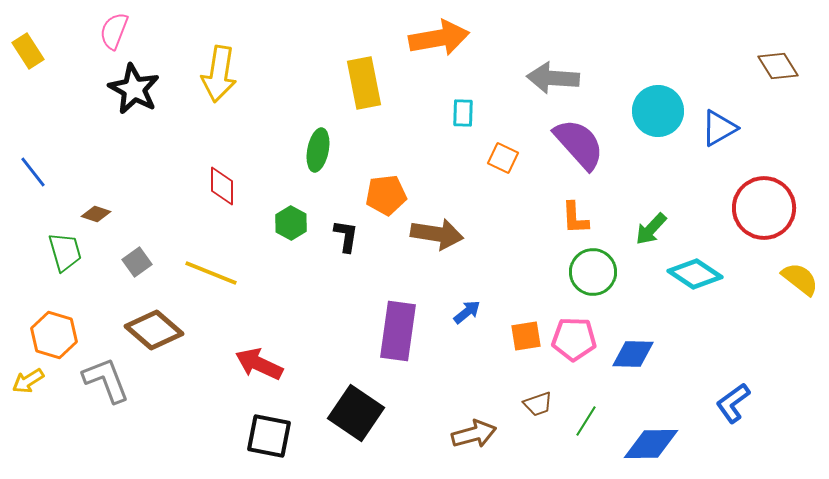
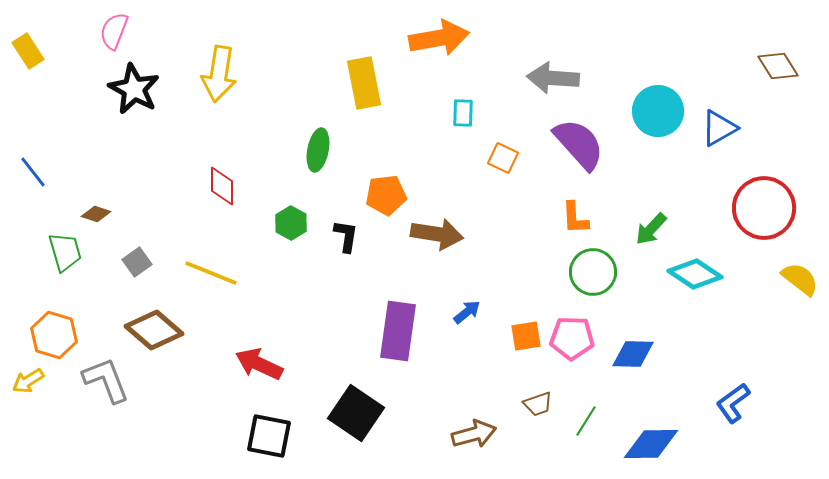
pink pentagon at (574, 339): moved 2 px left, 1 px up
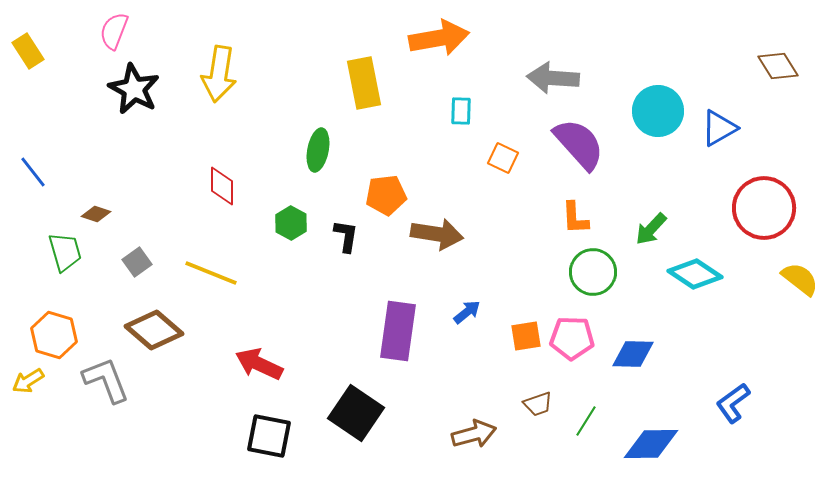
cyan rectangle at (463, 113): moved 2 px left, 2 px up
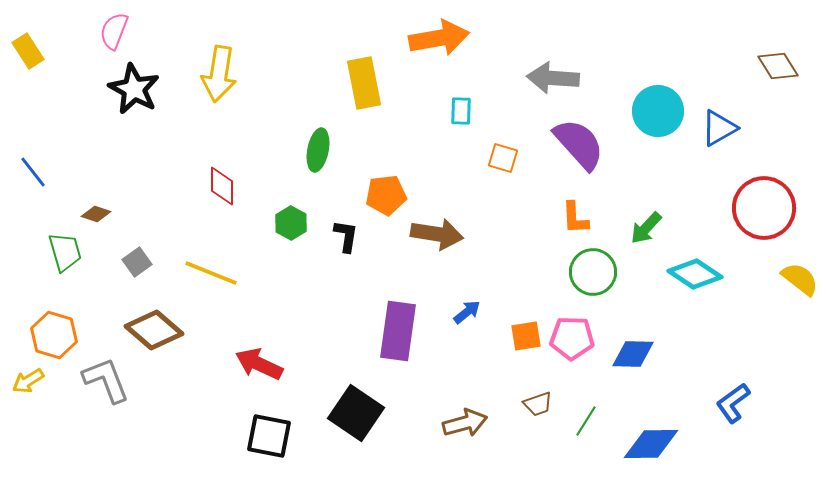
orange square at (503, 158): rotated 8 degrees counterclockwise
green arrow at (651, 229): moved 5 px left, 1 px up
brown arrow at (474, 434): moved 9 px left, 11 px up
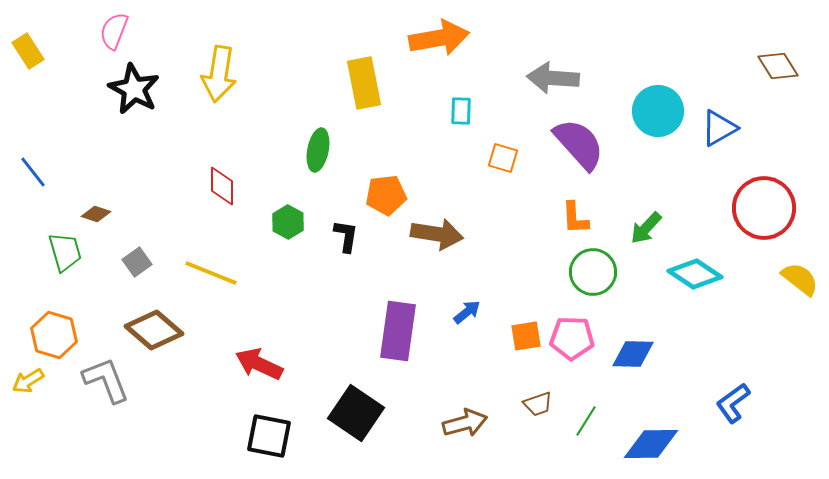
green hexagon at (291, 223): moved 3 px left, 1 px up
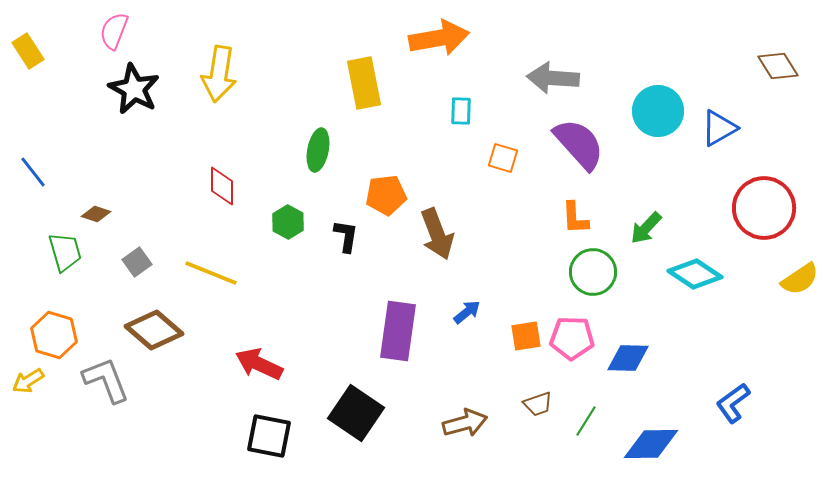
brown arrow at (437, 234): rotated 60 degrees clockwise
yellow semicircle at (800, 279): rotated 108 degrees clockwise
blue diamond at (633, 354): moved 5 px left, 4 px down
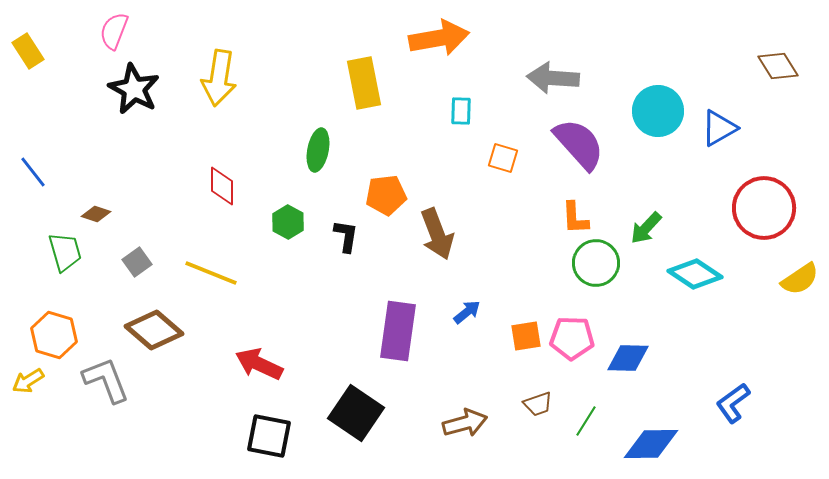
yellow arrow at (219, 74): moved 4 px down
green circle at (593, 272): moved 3 px right, 9 px up
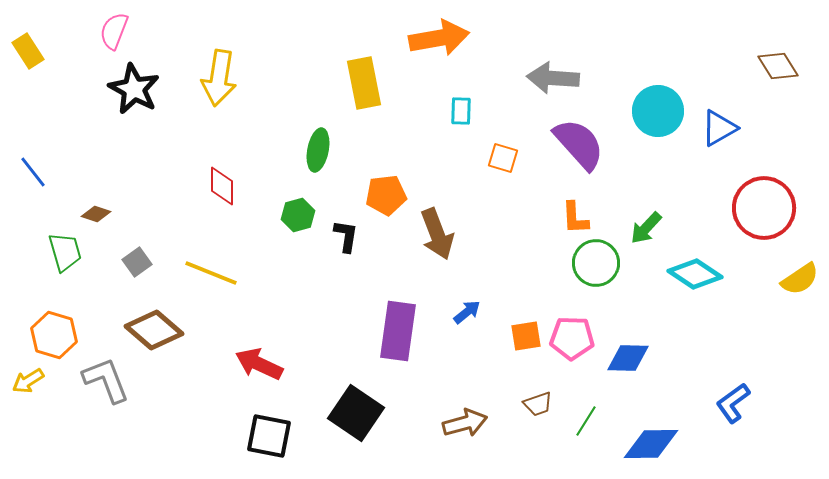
green hexagon at (288, 222): moved 10 px right, 7 px up; rotated 16 degrees clockwise
